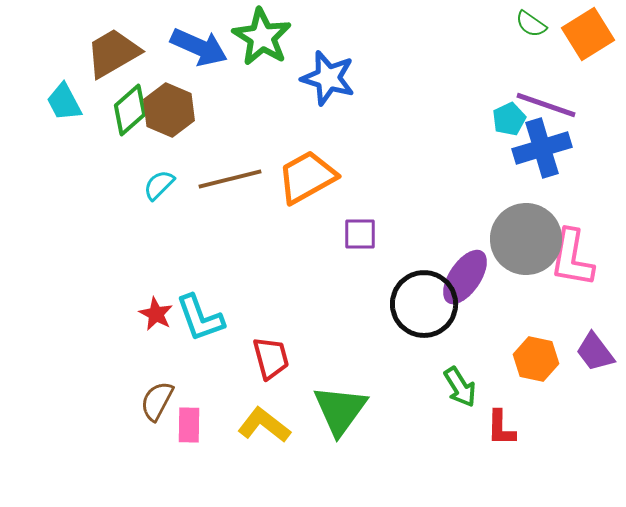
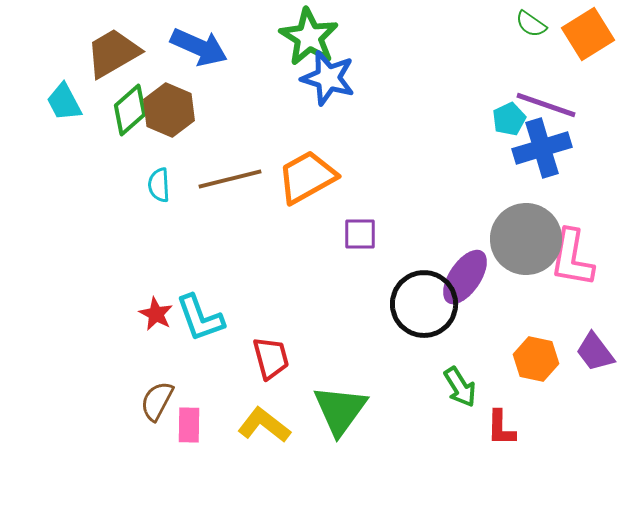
green star: moved 47 px right
cyan semicircle: rotated 48 degrees counterclockwise
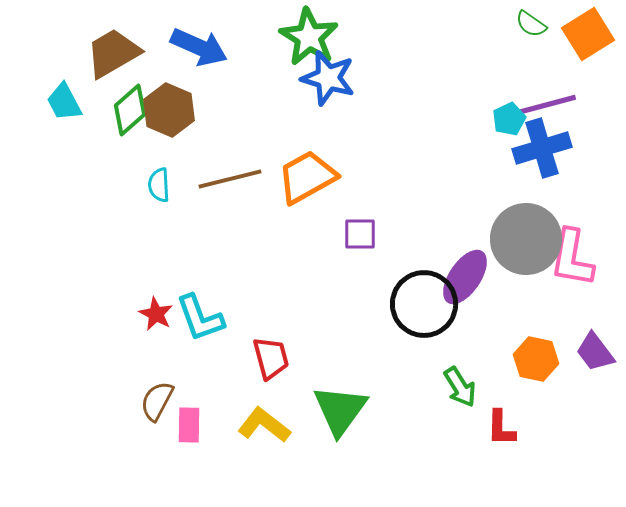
purple line: rotated 34 degrees counterclockwise
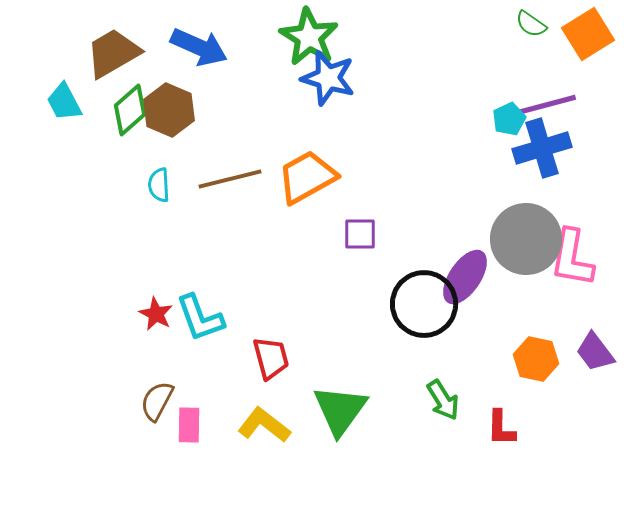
green arrow: moved 17 px left, 13 px down
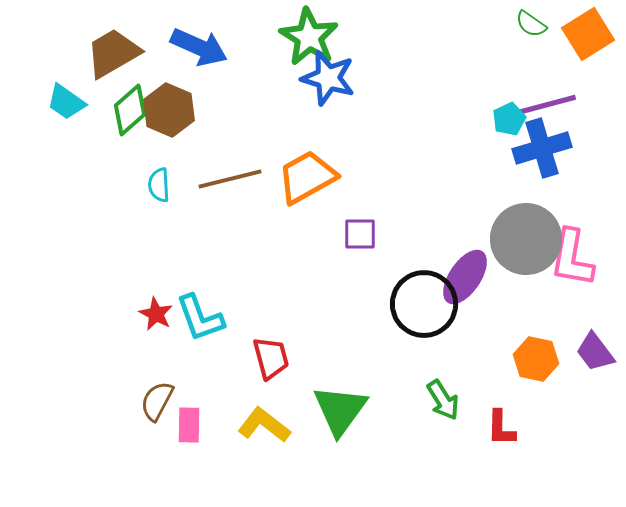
cyan trapezoid: moved 2 px right; rotated 27 degrees counterclockwise
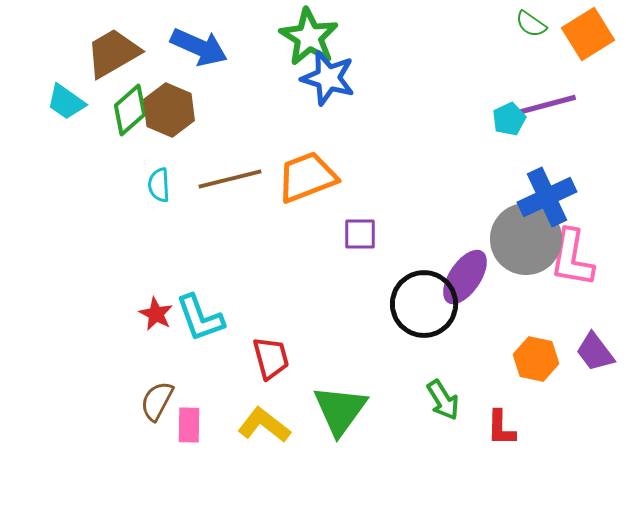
blue cross: moved 5 px right, 49 px down; rotated 8 degrees counterclockwise
orange trapezoid: rotated 8 degrees clockwise
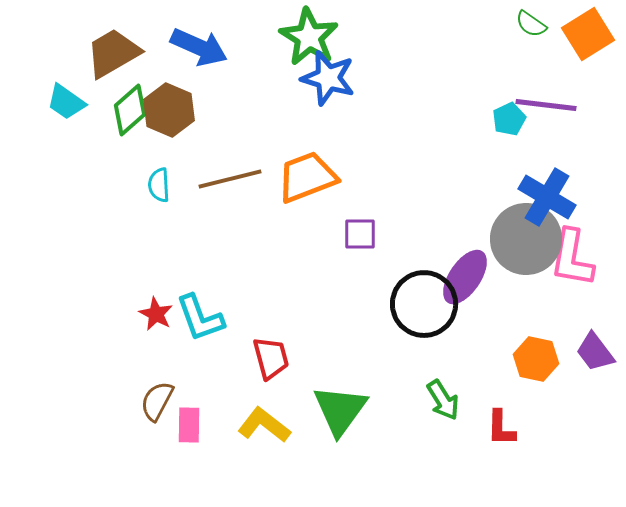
purple line: rotated 22 degrees clockwise
blue cross: rotated 34 degrees counterclockwise
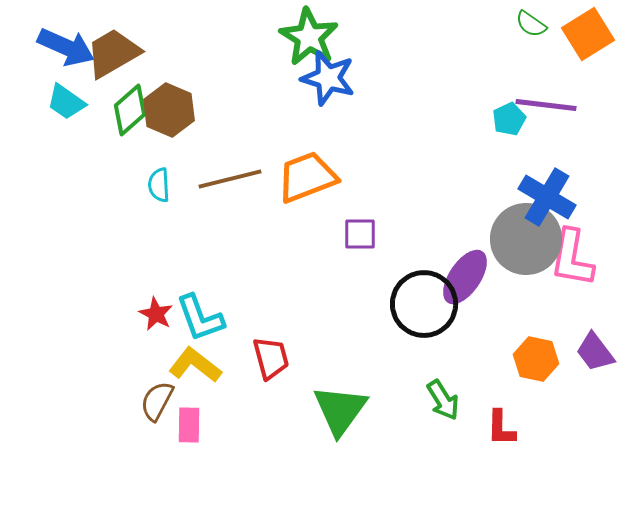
blue arrow: moved 133 px left
yellow L-shape: moved 69 px left, 60 px up
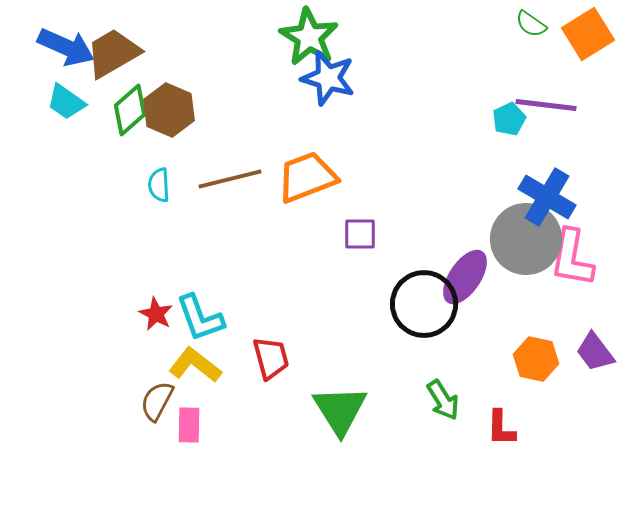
green triangle: rotated 8 degrees counterclockwise
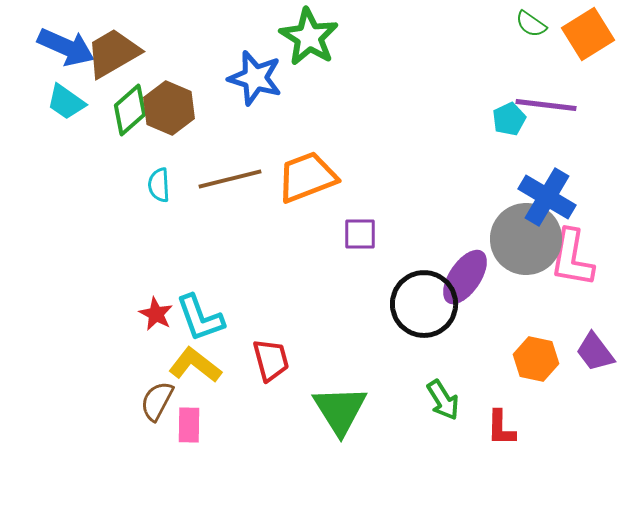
blue star: moved 73 px left
brown hexagon: moved 2 px up
red trapezoid: moved 2 px down
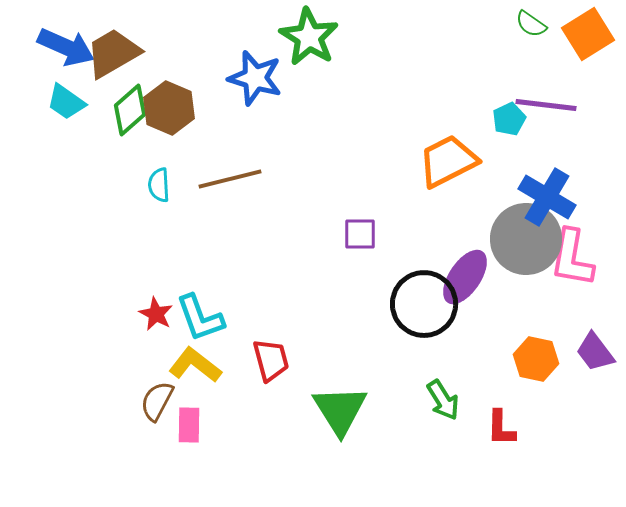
orange trapezoid: moved 141 px right, 16 px up; rotated 6 degrees counterclockwise
